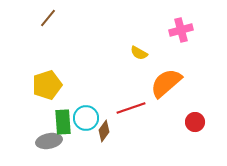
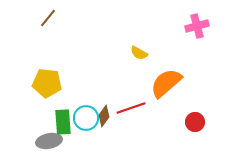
pink cross: moved 16 px right, 4 px up
yellow pentagon: moved 2 px up; rotated 24 degrees clockwise
brown diamond: moved 15 px up
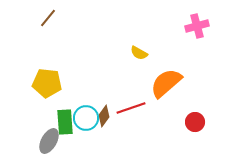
green rectangle: moved 2 px right
gray ellipse: rotated 50 degrees counterclockwise
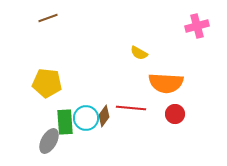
brown line: rotated 30 degrees clockwise
orange semicircle: rotated 136 degrees counterclockwise
red line: rotated 24 degrees clockwise
red circle: moved 20 px left, 8 px up
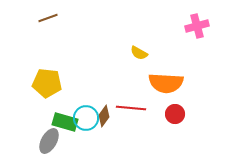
green rectangle: rotated 70 degrees counterclockwise
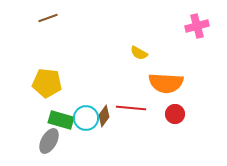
green rectangle: moved 4 px left, 2 px up
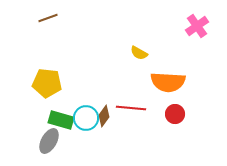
pink cross: rotated 20 degrees counterclockwise
orange semicircle: moved 2 px right, 1 px up
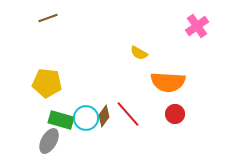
red line: moved 3 px left, 6 px down; rotated 44 degrees clockwise
